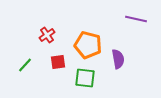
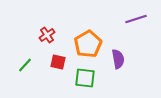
purple line: rotated 30 degrees counterclockwise
orange pentagon: moved 1 px up; rotated 28 degrees clockwise
red square: rotated 21 degrees clockwise
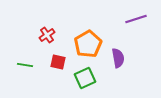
purple semicircle: moved 1 px up
green line: rotated 56 degrees clockwise
green square: rotated 30 degrees counterclockwise
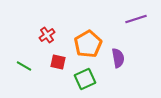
green line: moved 1 px left, 1 px down; rotated 21 degrees clockwise
green square: moved 1 px down
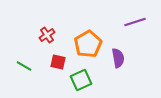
purple line: moved 1 px left, 3 px down
green square: moved 4 px left, 1 px down
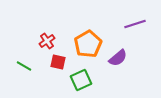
purple line: moved 2 px down
red cross: moved 6 px down
purple semicircle: rotated 60 degrees clockwise
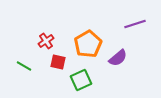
red cross: moved 1 px left
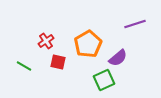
green square: moved 23 px right
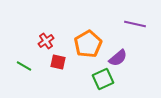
purple line: rotated 30 degrees clockwise
green square: moved 1 px left, 1 px up
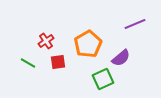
purple line: rotated 35 degrees counterclockwise
purple semicircle: moved 3 px right
red square: rotated 21 degrees counterclockwise
green line: moved 4 px right, 3 px up
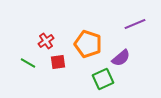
orange pentagon: rotated 24 degrees counterclockwise
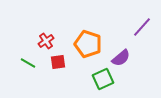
purple line: moved 7 px right, 3 px down; rotated 25 degrees counterclockwise
